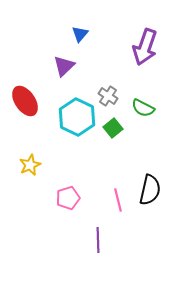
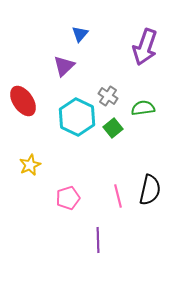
red ellipse: moved 2 px left
green semicircle: rotated 145 degrees clockwise
pink line: moved 4 px up
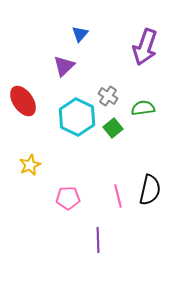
pink pentagon: rotated 15 degrees clockwise
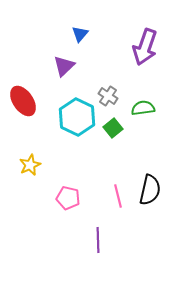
pink pentagon: rotated 15 degrees clockwise
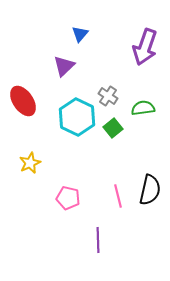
yellow star: moved 2 px up
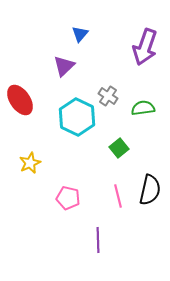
red ellipse: moved 3 px left, 1 px up
green square: moved 6 px right, 20 px down
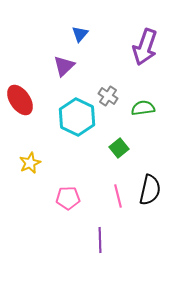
pink pentagon: rotated 15 degrees counterclockwise
purple line: moved 2 px right
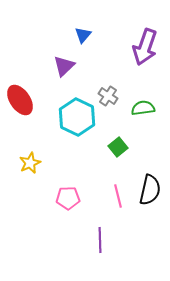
blue triangle: moved 3 px right, 1 px down
green square: moved 1 px left, 1 px up
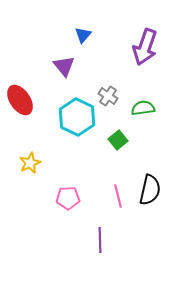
purple triangle: rotated 25 degrees counterclockwise
green square: moved 7 px up
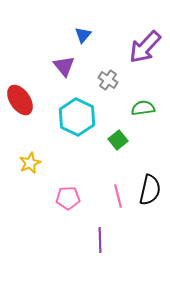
purple arrow: rotated 24 degrees clockwise
gray cross: moved 16 px up
